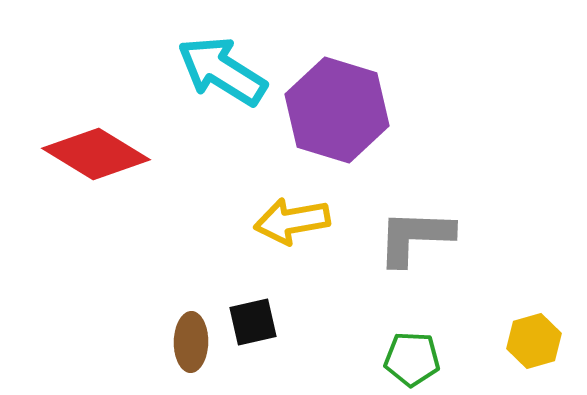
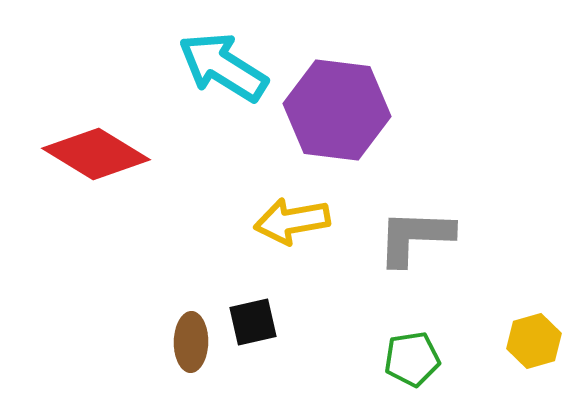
cyan arrow: moved 1 px right, 4 px up
purple hexagon: rotated 10 degrees counterclockwise
green pentagon: rotated 12 degrees counterclockwise
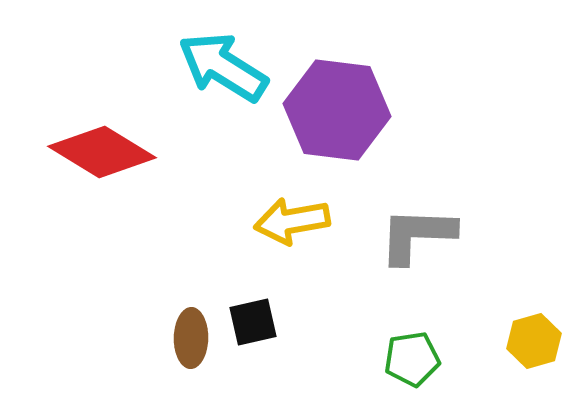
red diamond: moved 6 px right, 2 px up
gray L-shape: moved 2 px right, 2 px up
brown ellipse: moved 4 px up
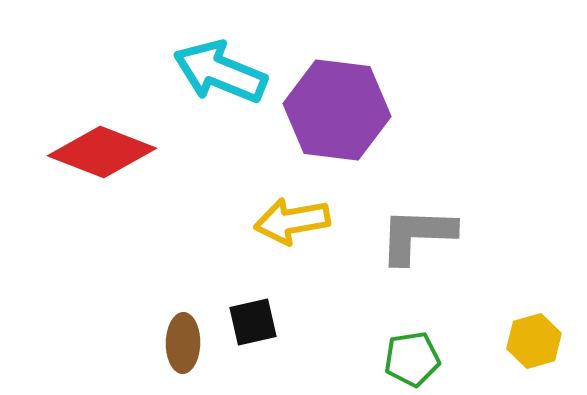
cyan arrow: moved 3 px left, 5 px down; rotated 10 degrees counterclockwise
red diamond: rotated 10 degrees counterclockwise
brown ellipse: moved 8 px left, 5 px down
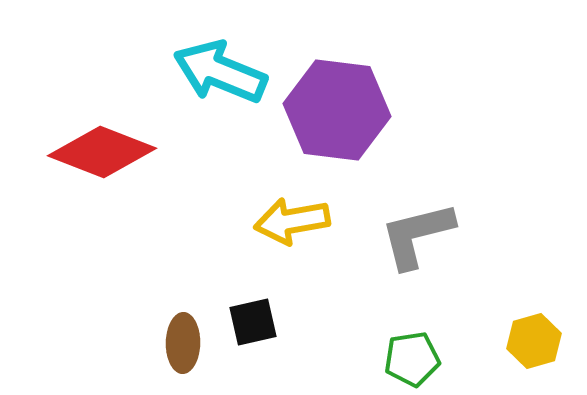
gray L-shape: rotated 16 degrees counterclockwise
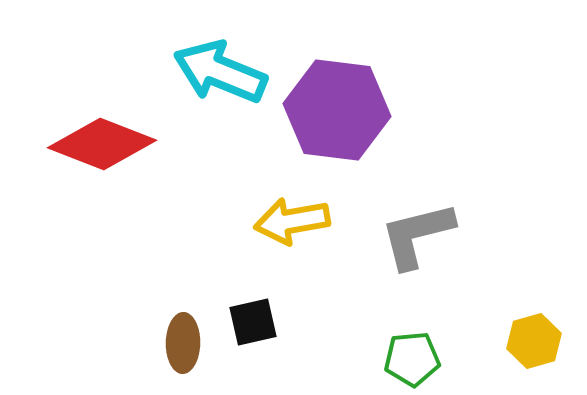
red diamond: moved 8 px up
green pentagon: rotated 4 degrees clockwise
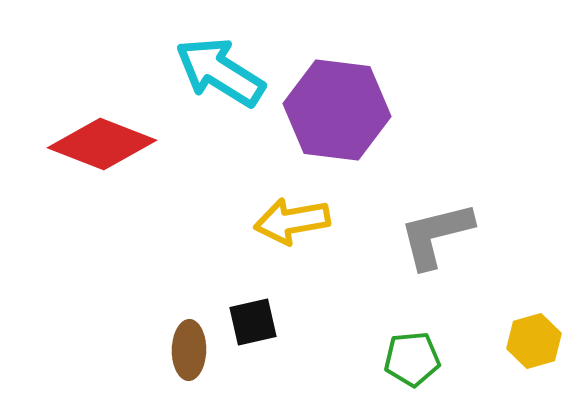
cyan arrow: rotated 10 degrees clockwise
gray L-shape: moved 19 px right
brown ellipse: moved 6 px right, 7 px down
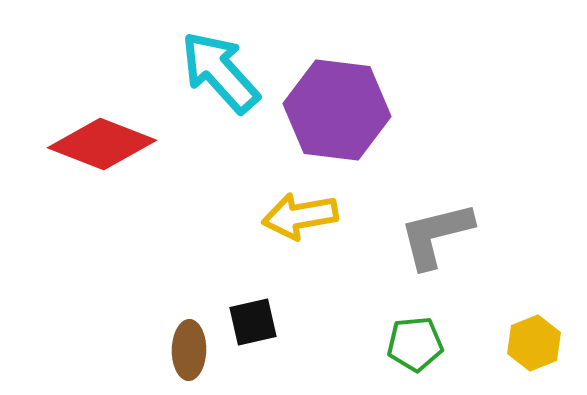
cyan arrow: rotated 16 degrees clockwise
yellow arrow: moved 8 px right, 5 px up
yellow hexagon: moved 2 px down; rotated 6 degrees counterclockwise
green pentagon: moved 3 px right, 15 px up
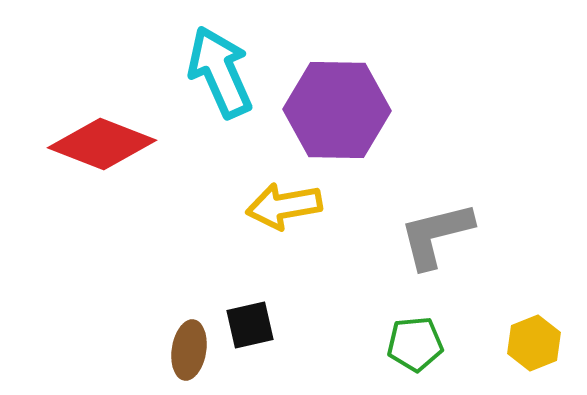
cyan arrow: rotated 18 degrees clockwise
purple hexagon: rotated 6 degrees counterclockwise
yellow arrow: moved 16 px left, 10 px up
black square: moved 3 px left, 3 px down
brown ellipse: rotated 8 degrees clockwise
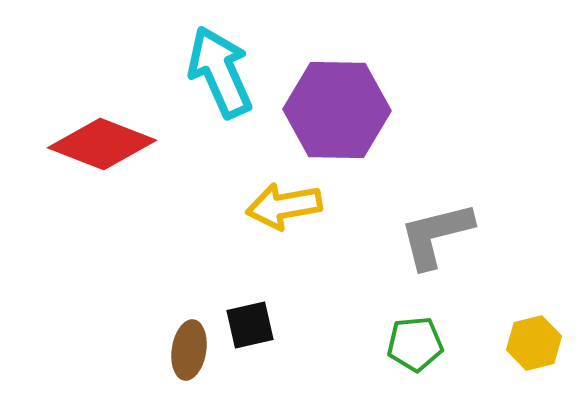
yellow hexagon: rotated 8 degrees clockwise
